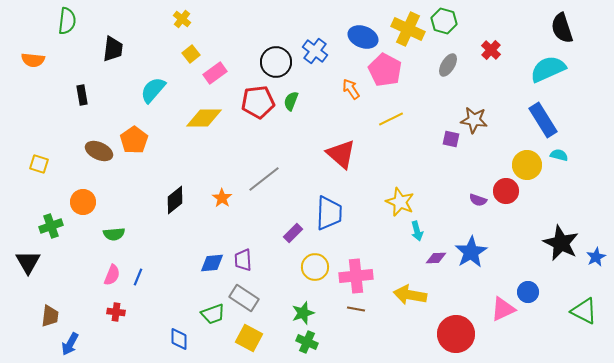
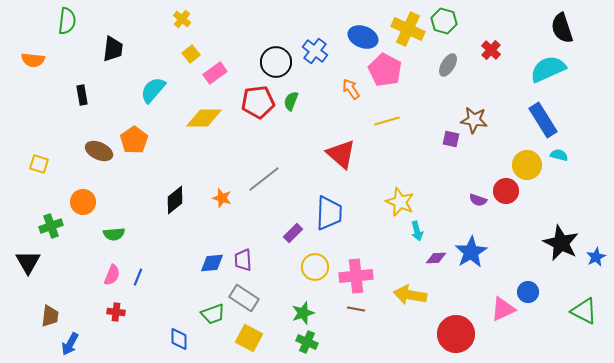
yellow line at (391, 119): moved 4 px left, 2 px down; rotated 10 degrees clockwise
orange star at (222, 198): rotated 18 degrees counterclockwise
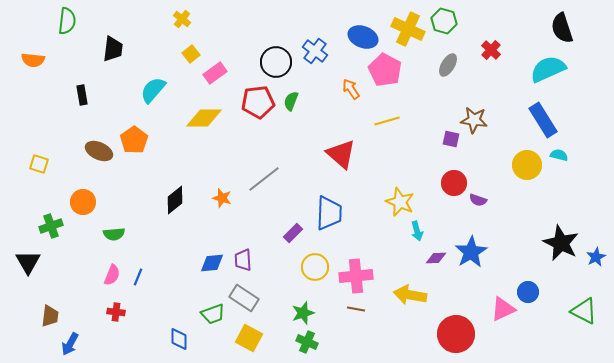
red circle at (506, 191): moved 52 px left, 8 px up
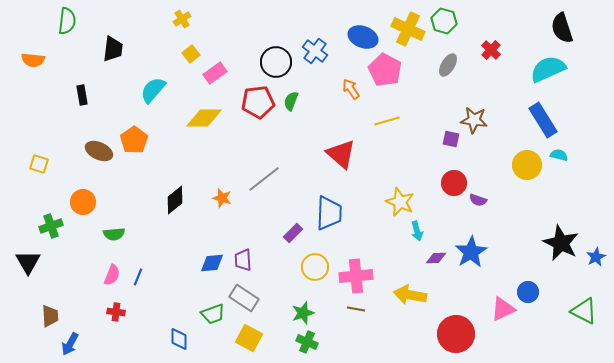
yellow cross at (182, 19): rotated 18 degrees clockwise
brown trapezoid at (50, 316): rotated 10 degrees counterclockwise
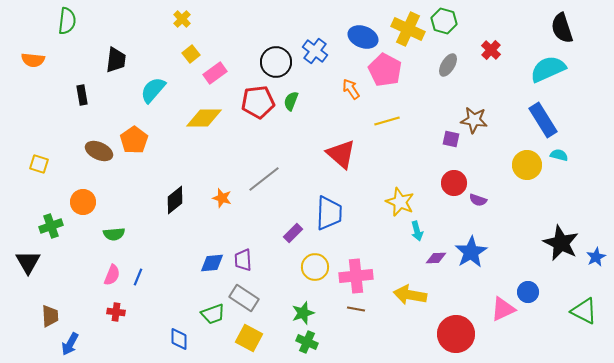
yellow cross at (182, 19): rotated 12 degrees counterclockwise
black trapezoid at (113, 49): moved 3 px right, 11 px down
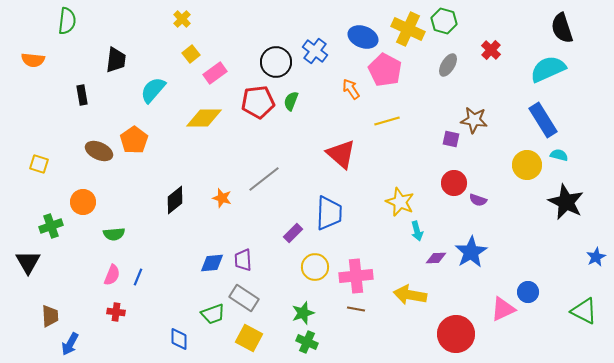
black star at (561, 243): moved 5 px right, 41 px up
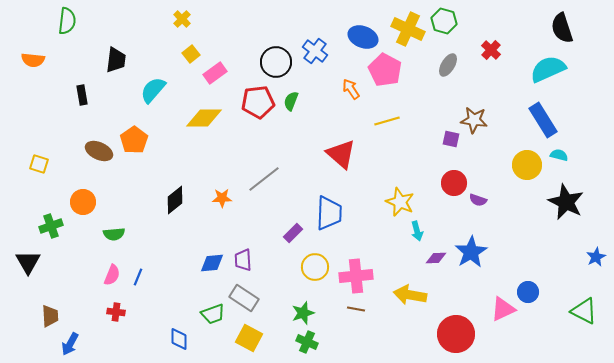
orange star at (222, 198): rotated 18 degrees counterclockwise
